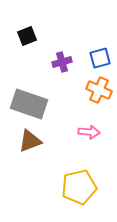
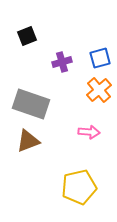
orange cross: rotated 25 degrees clockwise
gray rectangle: moved 2 px right
brown triangle: moved 2 px left
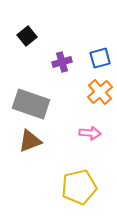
black square: rotated 18 degrees counterclockwise
orange cross: moved 1 px right, 2 px down
pink arrow: moved 1 px right, 1 px down
brown triangle: moved 2 px right
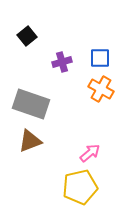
blue square: rotated 15 degrees clockwise
orange cross: moved 1 px right, 3 px up; rotated 20 degrees counterclockwise
pink arrow: moved 20 px down; rotated 45 degrees counterclockwise
yellow pentagon: moved 1 px right
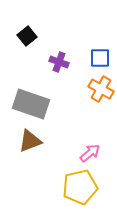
purple cross: moved 3 px left; rotated 36 degrees clockwise
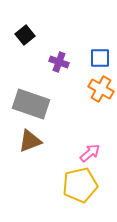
black square: moved 2 px left, 1 px up
yellow pentagon: moved 2 px up
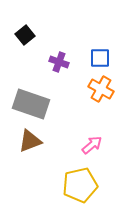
pink arrow: moved 2 px right, 8 px up
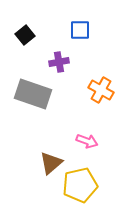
blue square: moved 20 px left, 28 px up
purple cross: rotated 30 degrees counterclockwise
orange cross: moved 1 px down
gray rectangle: moved 2 px right, 10 px up
brown triangle: moved 21 px right, 22 px down; rotated 20 degrees counterclockwise
pink arrow: moved 5 px left, 4 px up; rotated 60 degrees clockwise
